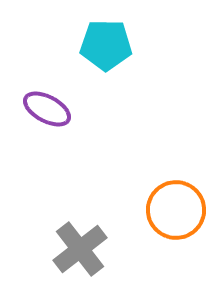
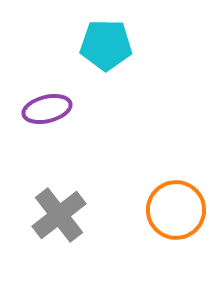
purple ellipse: rotated 42 degrees counterclockwise
gray cross: moved 21 px left, 34 px up
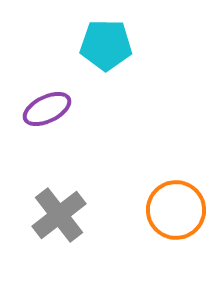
purple ellipse: rotated 12 degrees counterclockwise
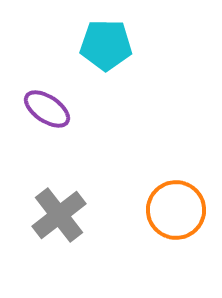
purple ellipse: rotated 60 degrees clockwise
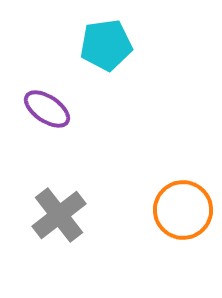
cyan pentagon: rotated 9 degrees counterclockwise
orange circle: moved 7 px right
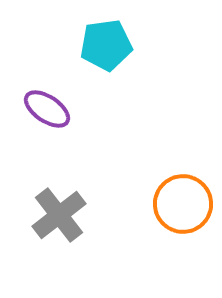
orange circle: moved 6 px up
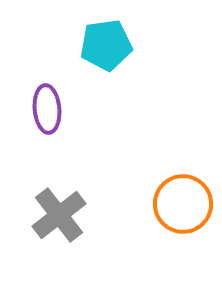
purple ellipse: rotated 51 degrees clockwise
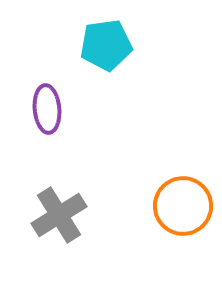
orange circle: moved 2 px down
gray cross: rotated 6 degrees clockwise
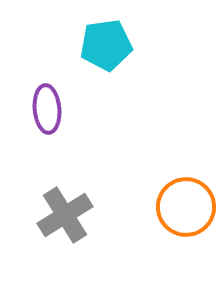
orange circle: moved 3 px right, 1 px down
gray cross: moved 6 px right
